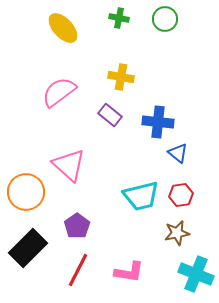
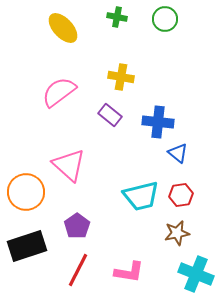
green cross: moved 2 px left, 1 px up
black rectangle: moved 1 px left, 2 px up; rotated 27 degrees clockwise
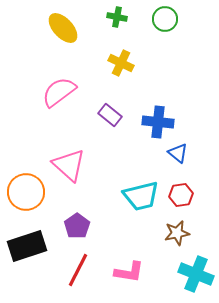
yellow cross: moved 14 px up; rotated 15 degrees clockwise
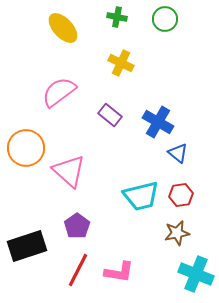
blue cross: rotated 24 degrees clockwise
pink triangle: moved 6 px down
orange circle: moved 44 px up
pink L-shape: moved 10 px left
